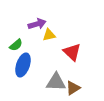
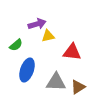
yellow triangle: moved 1 px left, 1 px down
red triangle: rotated 36 degrees counterclockwise
blue ellipse: moved 4 px right, 5 px down
brown triangle: moved 5 px right, 1 px up
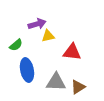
blue ellipse: rotated 30 degrees counterclockwise
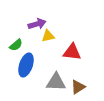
blue ellipse: moved 1 px left, 5 px up; rotated 30 degrees clockwise
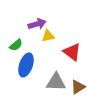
red triangle: rotated 30 degrees clockwise
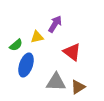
purple arrow: moved 18 px right; rotated 42 degrees counterclockwise
yellow triangle: moved 11 px left, 1 px down
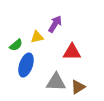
red triangle: rotated 36 degrees counterclockwise
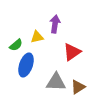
purple arrow: rotated 24 degrees counterclockwise
red triangle: rotated 36 degrees counterclockwise
